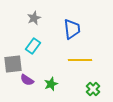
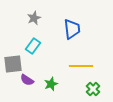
yellow line: moved 1 px right, 6 px down
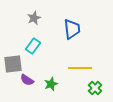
yellow line: moved 1 px left, 2 px down
green cross: moved 2 px right, 1 px up
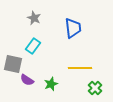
gray star: rotated 24 degrees counterclockwise
blue trapezoid: moved 1 px right, 1 px up
gray square: rotated 18 degrees clockwise
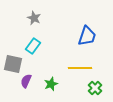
blue trapezoid: moved 14 px right, 8 px down; rotated 25 degrees clockwise
purple semicircle: moved 1 px left, 1 px down; rotated 80 degrees clockwise
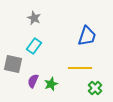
cyan rectangle: moved 1 px right
purple semicircle: moved 7 px right
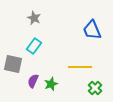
blue trapezoid: moved 5 px right, 6 px up; rotated 140 degrees clockwise
yellow line: moved 1 px up
